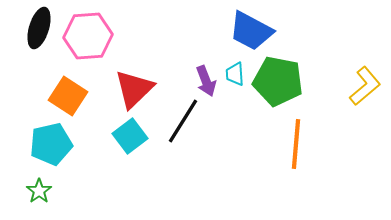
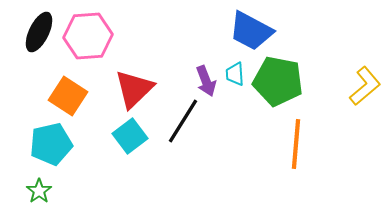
black ellipse: moved 4 px down; rotated 9 degrees clockwise
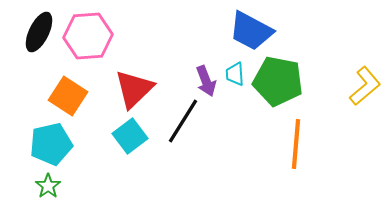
green star: moved 9 px right, 5 px up
